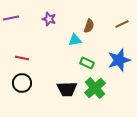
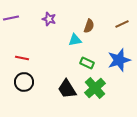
black circle: moved 2 px right, 1 px up
black trapezoid: rotated 60 degrees clockwise
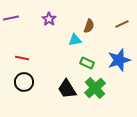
purple star: rotated 16 degrees clockwise
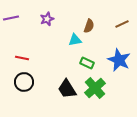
purple star: moved 2 px left; rotated 16 degrees clockwise
blue star: rotated 30 degrees counterclockwise
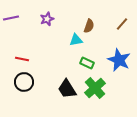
brown line: rotated 24 degrees counterclockwise
cyan triangle: moved 1 px right
red line: moved 1 px down
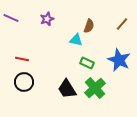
purple line: rotated 35 degrees clockwise
cyan triangle: rotated 24 degrees clockwise
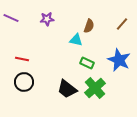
purple star: rotated 16 degrees clockwise
black trapezoid: rotated 20 degrees counterclockwise
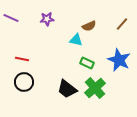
brown semicircle: rotated 48 degrees clockwise
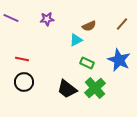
cyan triangle: rotated 40 degrees counterclockwise
